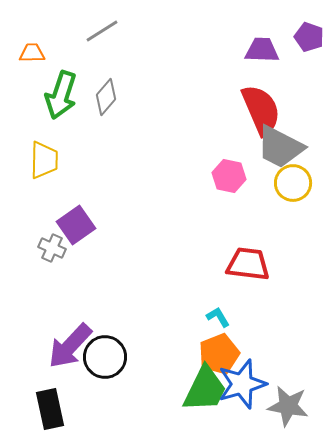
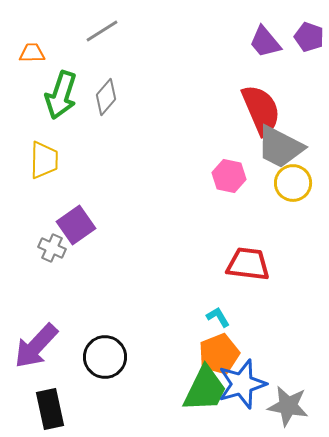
purple trapezoid: moved 3 px right, 8 px up; rotated 132 degrees counterclockwise
purple arrow: moved 34 px left
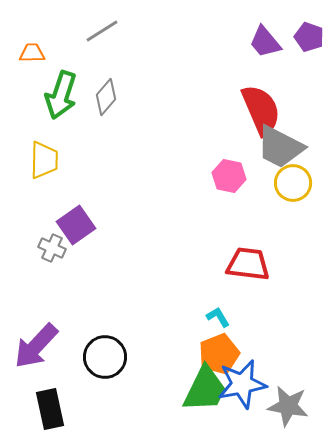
blue star: rotated 6 degrees clockwise
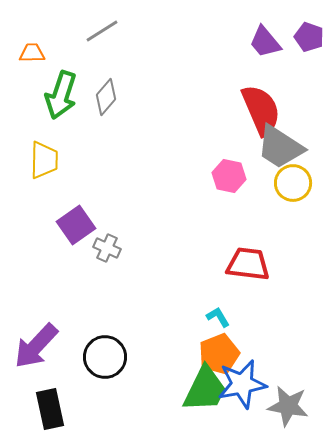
gray trapezoid: rotated 6 degrees clockwise
gray cross: moved 55 px right
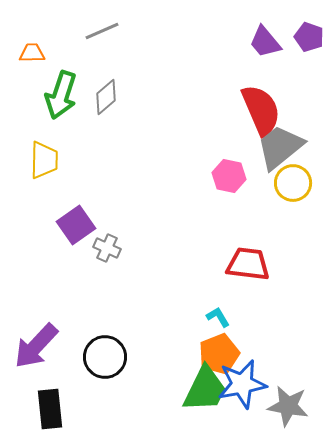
gray line: rotated 8 degrees clockwise
gray diamond: rotated 9 degrees clockwise
gray trapezoid: rotated 108 degrees clockwise
black rectangle: rotated 6 degrees clockwise
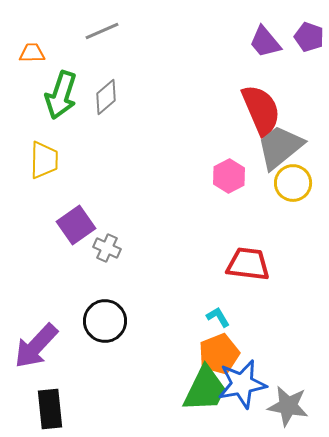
pink hexagon: rotated 20 degrees clockwise
black circle: moved 36 px up
